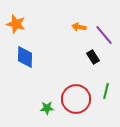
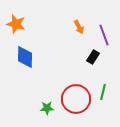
orange arrow: rotated 128 degrees counterclockwise
purple line: rotated 20 degrees clockwise
black rectangle: rotated 64 degrees clockwise
green line: moved 3 px left, 1 px down
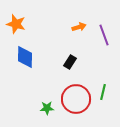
orange arrow: rotated 80 degrees counterclockwise
black rectangle: moved 23 px left, 5 px down
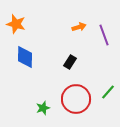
green line: moved 5 px right; rotated 28 degrees clockwise
green star: moved 4 px left; rotated 16 degrees counterclockwise
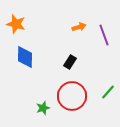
red circle: moved 4 px left, 3 px up
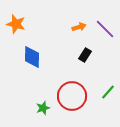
purple line: moved 1 px right, 6 px up; rotated 25 degrees counterclockwise
blue diamond: moved 7 px right
black rectangle: moved 15 px right, 7 px up
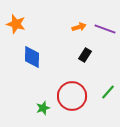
purple line: rotated 25 degrees counterclockwise
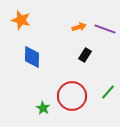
orange star: moved 5 px right, 4 px up
green star: rotated 24 degrees counterclockwise
